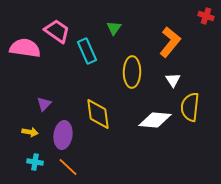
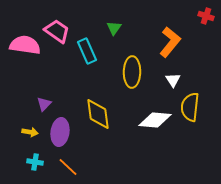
pink semicircle: moved 3 px up
purple ellipse: moved 3 px left, 3 px up
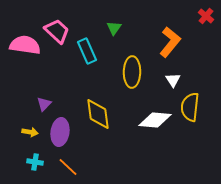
red cross: rotated 21 degrees clockwise
pink trapezoid: rotated 8 degrees clockwise
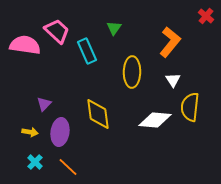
cyan cross: rotated 35 degrees clockwise
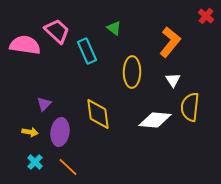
green triangle: rotated 28 degrees counterclockwise
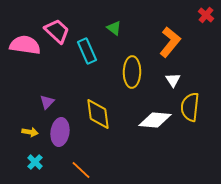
red cross: moved 1 px up
purple triangle: moved 3 px right, 2 px up
orange line: moved 13 px right, 3 px down
